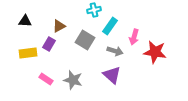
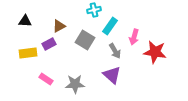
purple rectangle: rotated 32 degrees clockwise
gray arrow: rotated 42 degrees clockwise
gray star: moved 2 px right, 4 px down; rotated 18 degrees counterclockwise
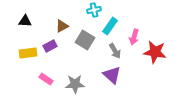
brown triangle: moved 3 px right
purple rectangle: moved 1 px right, 2 px down
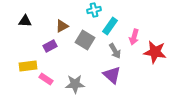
yellow rectangle: moved 13 px down
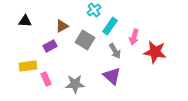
cyan cross: rotated 24 degrees counterclockwise
purple triangle: moved 1 px down
pink rectangle: rotated 32 degrees clockwise
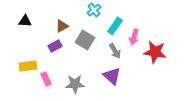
cyan rectangle: moved 5 px right
purple rectangle: moved 5 px right
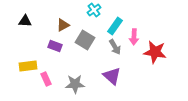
brown triangle: moved 1 px right, 1 px up
pink arrow: rotated 14 degrees counterclockwise
purple rectangle: rotated 48 degrees clockwise
gray arrow: moved 4 px up
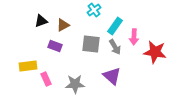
black triangle: moved 16 px right; rotated 24 degrees counterclockwise
gray square: moved 6 px right, 4 px down; rotated 24 degrees counterclockwise
